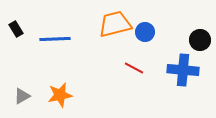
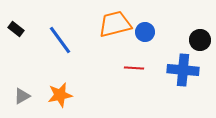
black rectangle: rotated 21 degrees counterclockwise
blue line: moved 5 px right, 1 px down; rotated 56 degrees clockwise
red line: rotated 24 degrees counterclockwise
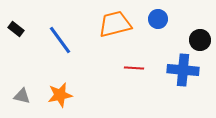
blue circle: moved 13 px right, 13 px up
gray triangle: rotated 42 degrees clockwise
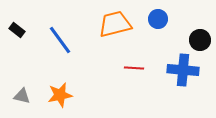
black rectangle: moved 1 px right, 1 px down
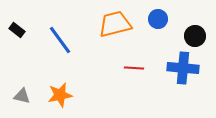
black circle: moved 5 px left, 4 px up
blue cross: moved 2 px up
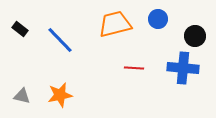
black rectangle: moved 3 px right, 1 px up
blue line: rotated 8 degrees counterclockwise
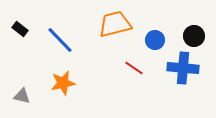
blue circle: moved 3 px left, 21 px down
black circle: moved 1 px left
red line: rotated 30 degrees clockwise
orange star: moved 3 px right, 12 px up
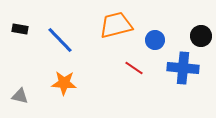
orange trapezoid: moved 1 px right, 1 px down
black rectangle: rotated 28 degrees counterclockwise
black circle: moved 7 px right
orange star: moved 1 px right; rotated 15 degrees clockwise
gray triangle: moved 2 px left
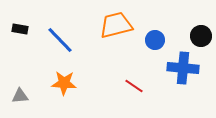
red line: moved 18 px down
gray triangle: rotated 18 degrees counterclockwise
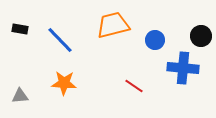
orange trapezoid: moved 3 px left
